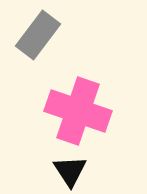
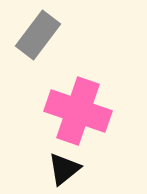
black triangle: moved 6 px left, 2 px up; rotated 24 degrees clockwise
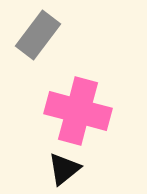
pink cross: rotated 4 degrees counterclockwise
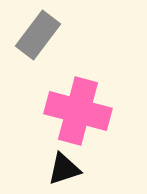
black triangle: rotated 21 degrees clockwise
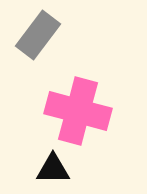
black triangle: moved 11 px left; rotated 18 degrees clockwise
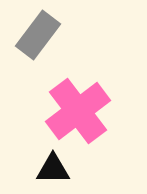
pink cross: rotated 38 degrees clockwise
